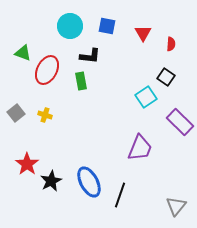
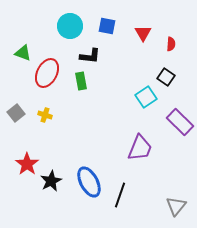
red ellipse: moved 3 px down
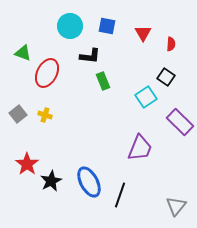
green rectangle: moved 22 px right; rotated 12 degrees counterclockwise
gray square: moved 2 px right, 1 px down
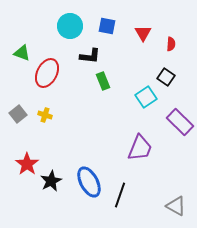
green triangle: moved 1 px left
gray triangle: rotated 40 degrees counterclockwise
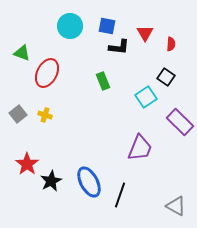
red triangle: moved 2 px right
black L-shape: moved 29 px right, 9 px up
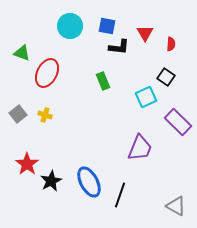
cyan square: rotated 10 degrees clockwise
purple rectangle: moved 2 px left
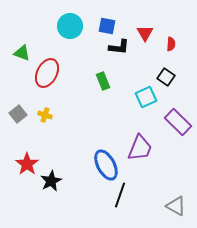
blue ellipse: moved 17 px right, 17 px up
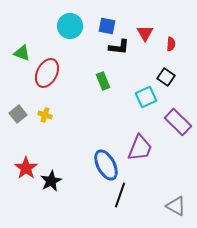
red star: moved 1 px left, 4 px down
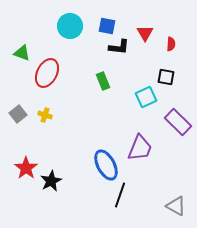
black square: rotated 24 degrees counterclockwise
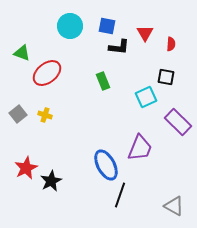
red ellipse: rotated 24 degrees clockwise
red star: rotated 10 degrees clockwise
gray triangle: moved 2 px left
